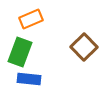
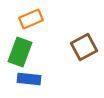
brown square: rotated 16 degrees clockwise
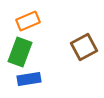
orange rectangle: moved 3 px left, 2 px down
blue rectangle: rotated 15 degrees counterclockwise
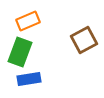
brown square: moved 7 px up
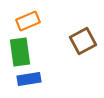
brown square: moved 1 px left, 1 px down
green rectangle: rotated 28 degrees counterclockwise
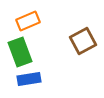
green rectangle: rotated 12 degrees counterclockwise
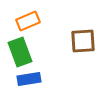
brown square: rotated 24 degrees clockwise
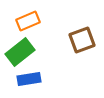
brown square: moved 1 px left, 1 px up; rotated 16 degrees counterclockwise
green rectangle: rotated 72 degrees clockwise
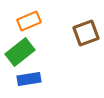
orange rectangle: moved 1 px right
brown square: moved 4 px right, 7 px up
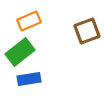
brown square: moved 1 px right, 2 px up
